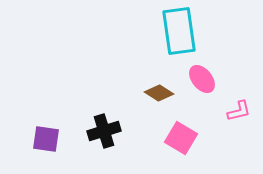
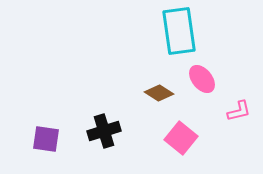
pink square: rotated 8 degrees clockwise
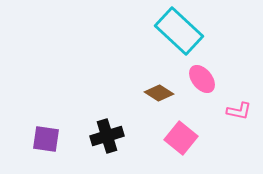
cyan rectangle: rotated 39 degrees counterclockwise
pink L-shape: rotated 25 degrees clockwise
black cross: moved 3 px right, 5 px down
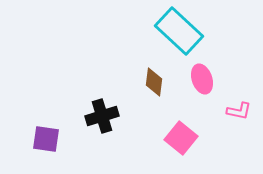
pink ellipse: rotated 20 degrees clockwise
brown diamond: moved 5 px left, 11 px up; rotated 64 degrees clockwise
black cross: moved 5 px left, 20 px up
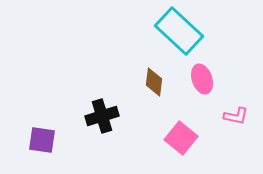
pink L-shape: moved 3 px left, 5 px down
purple square: moved 4 px left, 1 px down
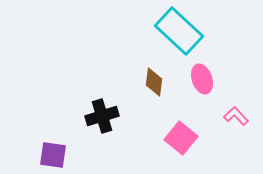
pink L-shape: rotated 145 degrees counterclockwise
purple square: moved 11 px right, 15 px down
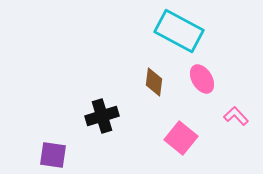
cyan rectangle: rotated 15 degrees counterclockwise
pink ellipse: rotated 12 degrees counterclockwise
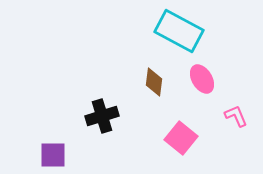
pink L-shape: rotated 20 degrees clockwise
purple square: rotated 8 degrees counterclockwise
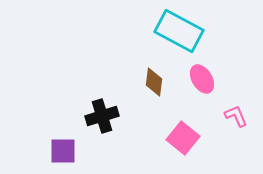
pink square: moved 2 px right
purple square: moved 10 px right, 4 px up
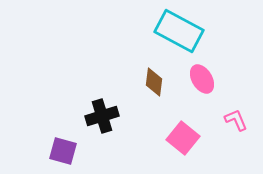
pink L-shape: moved 4 px down
purple square: rotated 16 degrees clockwise
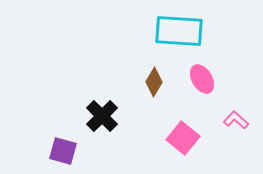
cyan rectangle: rotated 24 degrees counterclockwise
brown diamond: rotated 24 degrees clockwise
black cross: rotated 28 degrees counterclockwise
pink L-shape: rotated 25 degrees counterclockwise
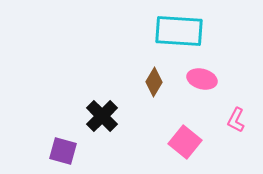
pink ellipse: rotated 44 degrees counterclockwise
pink L-shape: rotated 105 degrees counterclockwise
pink square: moved 2 px right, 4 px down
